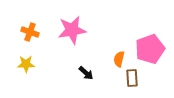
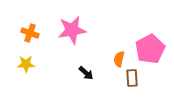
orange cross: moved 1 px down
pink pentagon: rotated 8 degrees counterclockwise
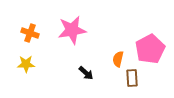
orange semicircle: moved 1 px left
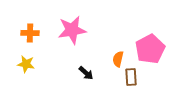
orange cross: rotated 18 degrees counterclockwise
yellow star: rotated 12 degrees clockwise
brown rectangle: moved 1 px left, 1 px up
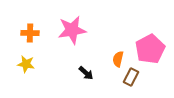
brown rectangle: rotated 30 degrees clockwise
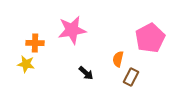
orange cross: moved 5 px right, 10 px down
pink pentagon: moved 11 px up
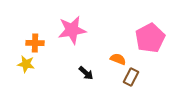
orange semicircle: rotated 98 degrees clockwise
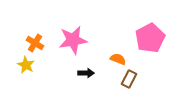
pink star: moved 1 px right, 10 px down
orange cross: rotated 30 degrees clockwise
yellow star: moved 1 px down; rotated 18 degrees clockwise
black arrow: rotated 42 degrees counterclockwise
brown rectangle: moved 2 px left, 2 px down
